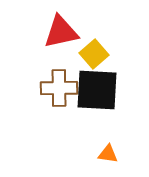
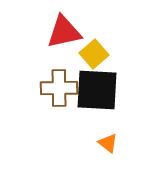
red triangle: moved 3 px right
orange triangle: moved 11 px up; rotated 30 degrees clockwise
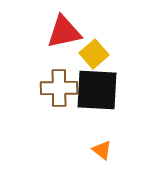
orange triangle: moved 6 px left, 7 px down
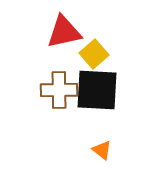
brown cross: moved 2 px down
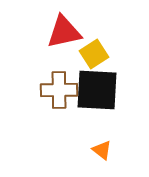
yellow square: rotated 8 degrees clockwise
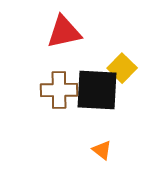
yellow square: moved 28 px right, 14 px down; rotated 12 degrees counterclockwise
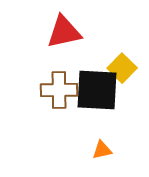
orange triangle: rotated 50 degrees counterclockwise
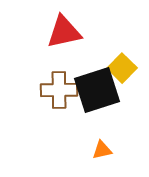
black square: rotated 21 degrees counterclockwise
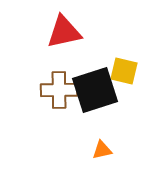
yellow square: moved 2 px right, 3 px down; rotated 32 degrees counterclockwise
black square: moved 2 px left
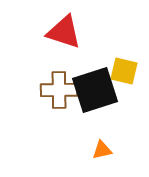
red triangle: rotated 30 degrees clockwise
